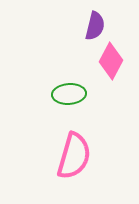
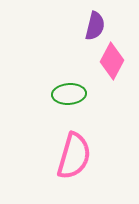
pink diamond: moved 1 px right
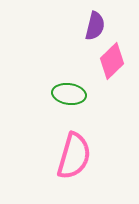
pink diamond: rotated 18 degrees clockwise
green ellipse: rotated 12 degrees clockwise
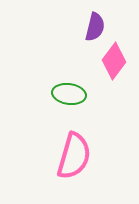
purple semicircle: moved 1 px down
pink diamond: moved 2 px right; rotated 9 degrees counterclockwise
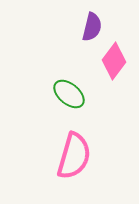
purple semicircle: moved 3 px left
green ellipse: rotated 32 degrees clockwise
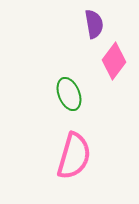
purple semicircle: moved 2 px right, 3 px up; rotated 24 degrees counterclockwise
green ellipse: rotated 28 degrees clockwise
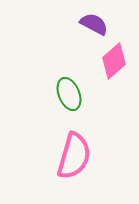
purple semicircle: rotated 52 degrees counterclockwise
pink diamond: rotated 12 degrees clockwise
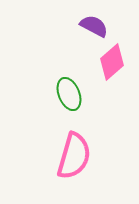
purple semicircle: moved 2 px down
pink diamond: moved 2 px left, 1 px down
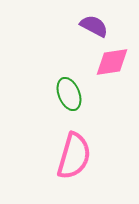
pink diamond: rotated 33 degrees clockwise
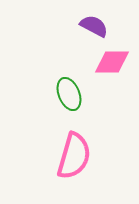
pink diamond: rotated 9 degrees clockwise
